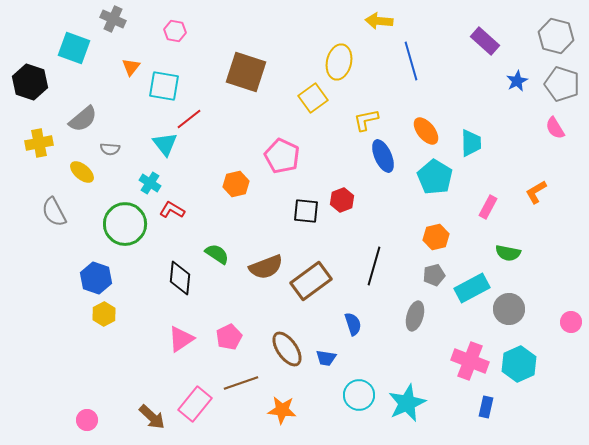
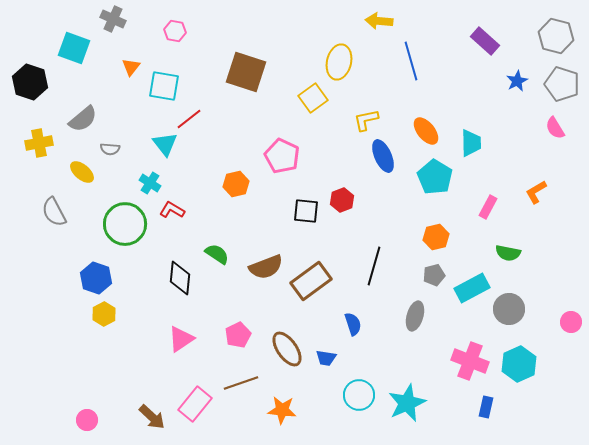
pink pentagon at (229, 337): moved 9 px right, 2 px up
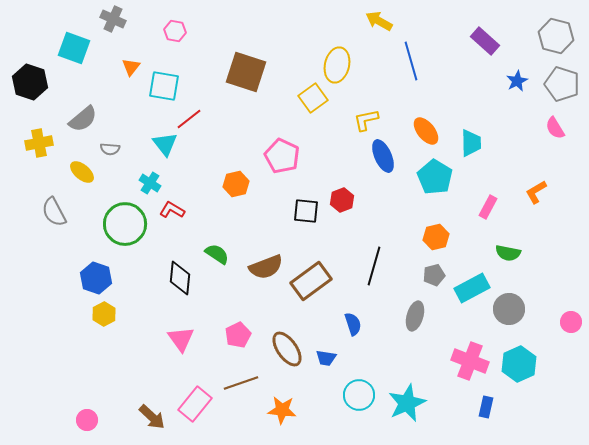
yellow arrow at (379, 21): rotated 24 degrees clockwise
yellow ellipse at (339, 62): moved 2 px left, 3 px down
pink triangle at (181, 339): rotated 32 degrees counterclockwise
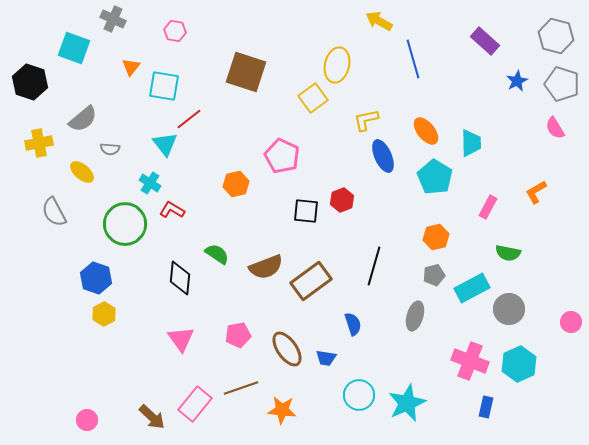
blue line at (411, 61): moved 2 px right, 2 px up
pink pentagon at (238, 335): rotated 15 degrees clockwise
brown line at (241, 383): moved 5 px down
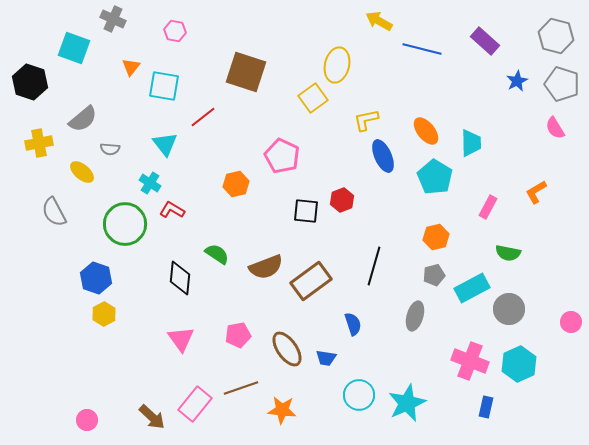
blue line at (413, 59): moved 9 px right, 10 px up; rotated 60 degrees counterclockwise
red line at (189, 119): moved 14 px right, 2 px up
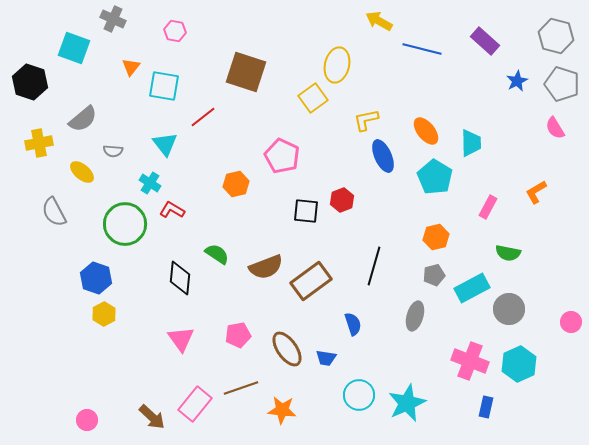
gray semicircle at (110, 149): moved 3 px right, 2 px down
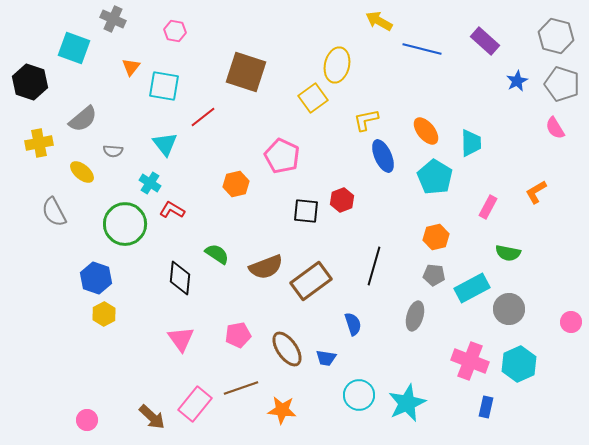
gray pentagon at (434, 275): rotated 20 degrees clockwise
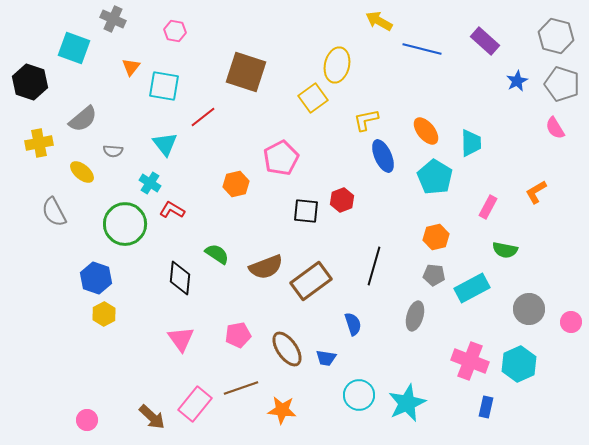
pink pentagon at (282, 156): moved 1 px left, 2 px down; rotated 20 degrees clockwise
green semicircle at (508, 253): moved 3 px left, 3 px up
gray circle at (509, 309): moved 20 px right
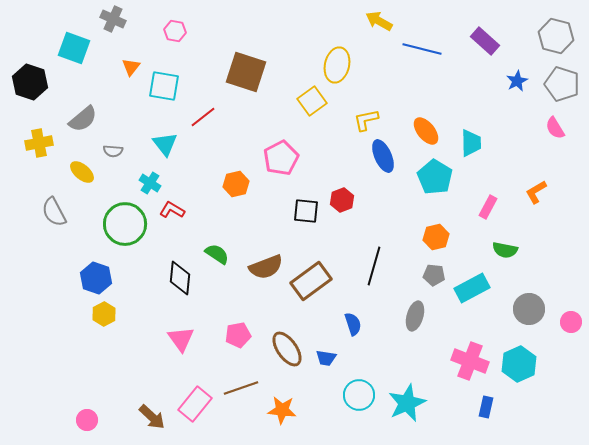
yellow square at (313, 98): moved 1 px left, 3 px down
